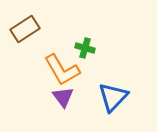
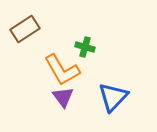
green cross: moved 1 px up
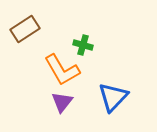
green cross: moved 2 px left, 2 px up
purple triangle: moved 1 px left, 5 px down; rotated 15 degrees clockwise
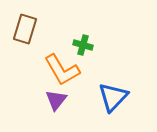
brown rectangle: rotated 40 degrees counterclockwise
purple triangle: moved 6 px left, 2 px up
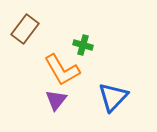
brown rectangle: rotated 20 degrees clockwise
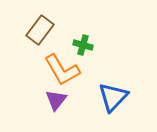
brown rectangle: moved 15 px right, 1 px down
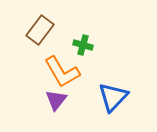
orange L-shape: moved 2 px down
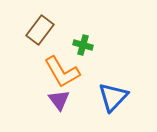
purple triangle: moved 3 px right; rotated 15 degrees counterclockwise
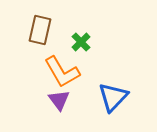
brown rectangle: rotated 24 degrees counterclockwise
green cross: moved 2 px left, 3 px up; rotated 30 degrees clockwise
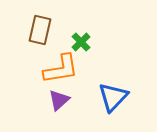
orange L-shape: moved 1 px left, 3 px up; rotated 69 degrees counterclockwise
purple triangle: rotated 25 degrees clockwise
